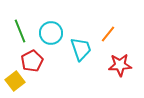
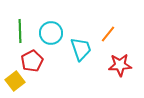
green line: rotated 20 degrees clockwise
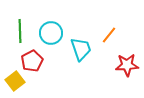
orange line: moved 1 px right, 1 px down
red star: moved 7 px right
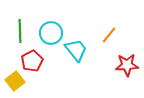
cyan trapezoid: moved 5 px left, 1 px down; rotated 20 degrees counterclockwise
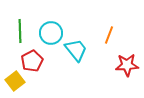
orange line: rotated 18 degrees counterclockwise
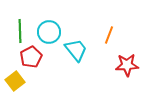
cyan circle: moved 2 px left, 1 px up
red pentagon: moved 1 px left, 4 px up
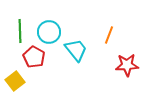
red pentagon: moved 3 px right; rotated 15 degrees counterclockwise
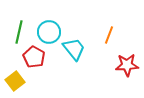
green line: moved 1 px left, 1 px down; rotated 15 degrees clockwise
cyan trapezoid: moved 2 px left, 1 px up
